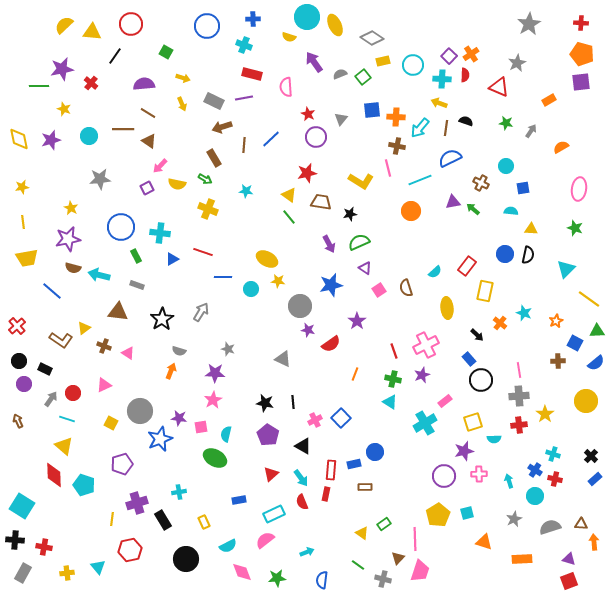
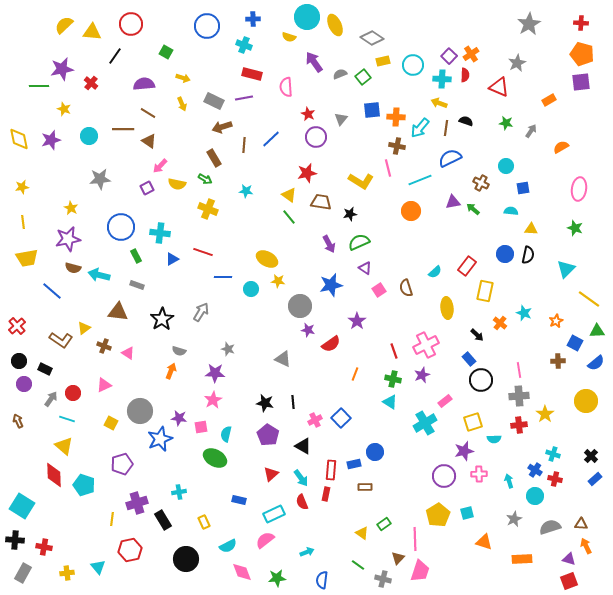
blue rectangle at (239, 500): rotated 24 degrees clockwise
orange arrow at (594, 542): moved 8 px left, 4 px down; rotated 21 degrees counterclockwise
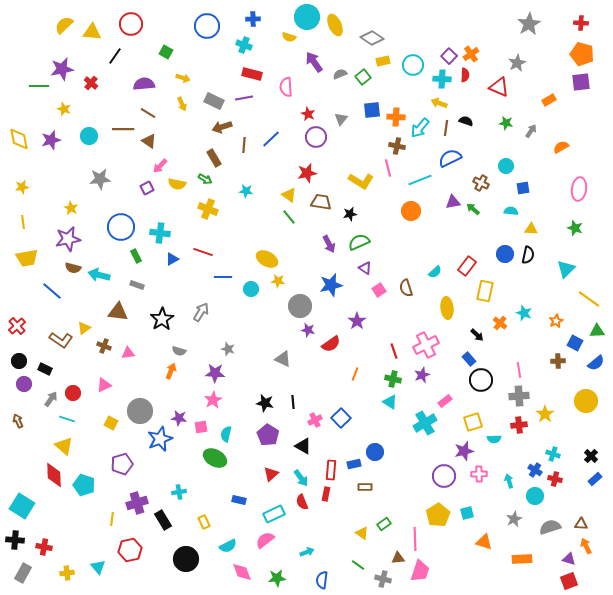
pink triangle at (128, 353): rotated 40 degrees counterclockwise
brown triangle at (398, 558): rotated 40 degrees clockwise
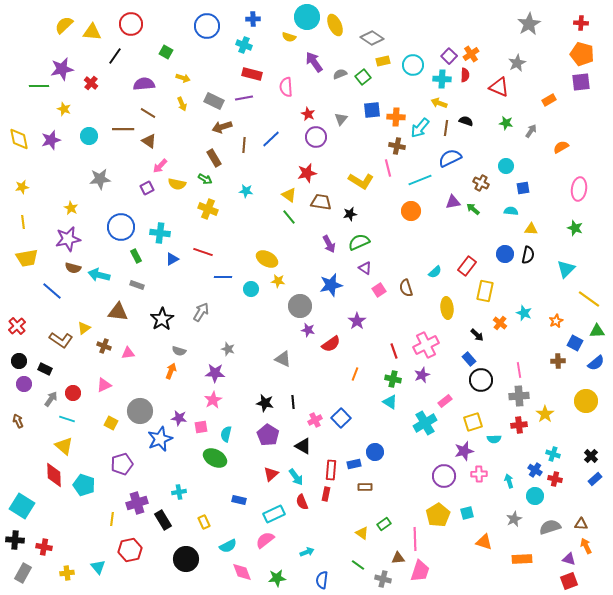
cyan arrow at (301, 478): moved 5 px left, 1 px up
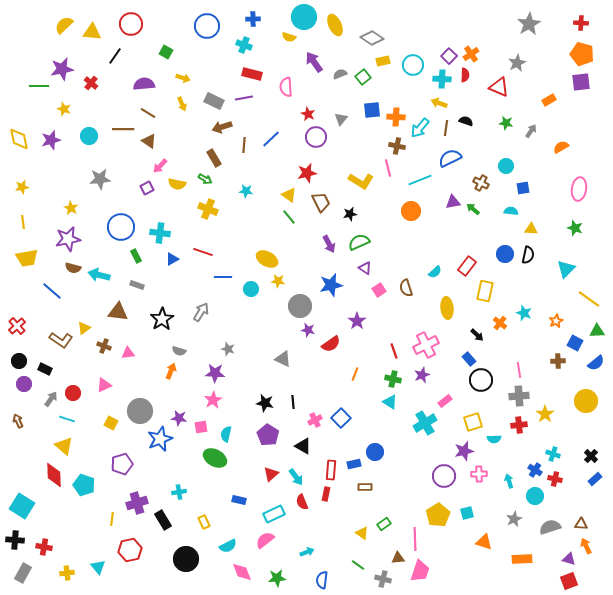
cyan circle at (307, 17): moved 3 px left
brown trapezoid at (321, 202): rotated 55 degrees clockwise
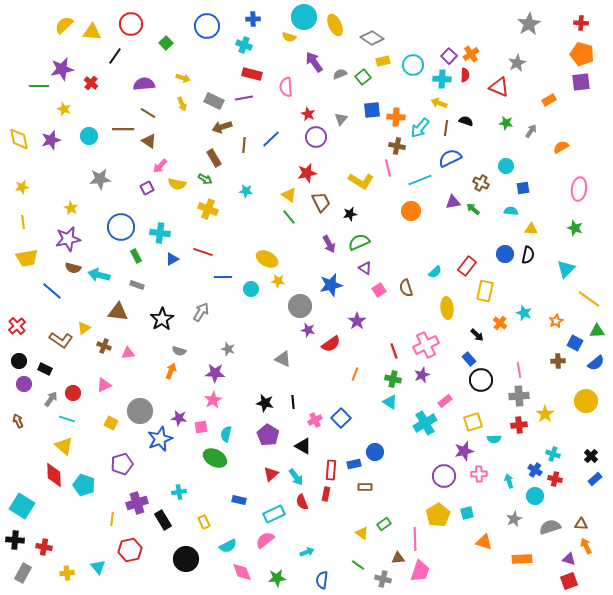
green square at (166, 52): moved 9 px up; rotated 16 degrees clockwise
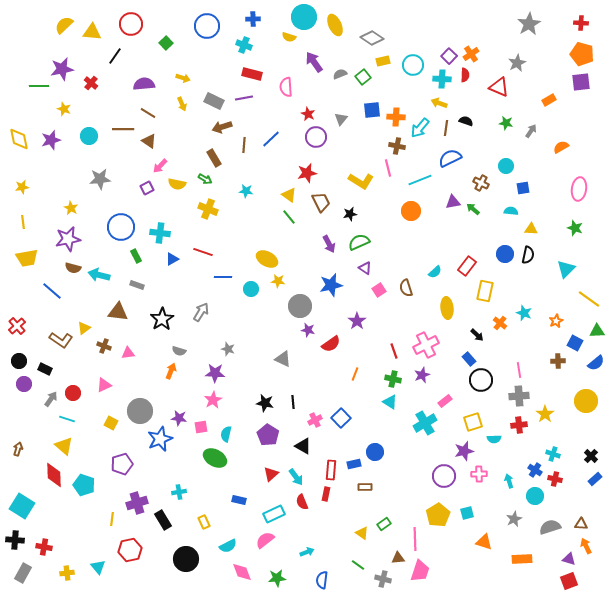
brown arrow at (18, 421): moved 28 px down; rotated 40 degrees clockwise
